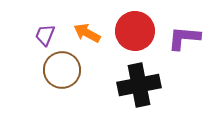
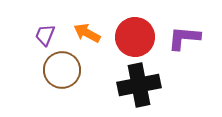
red circle: moved 6 px down
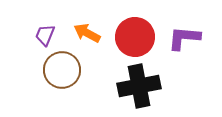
black cross: moved 1 px down
